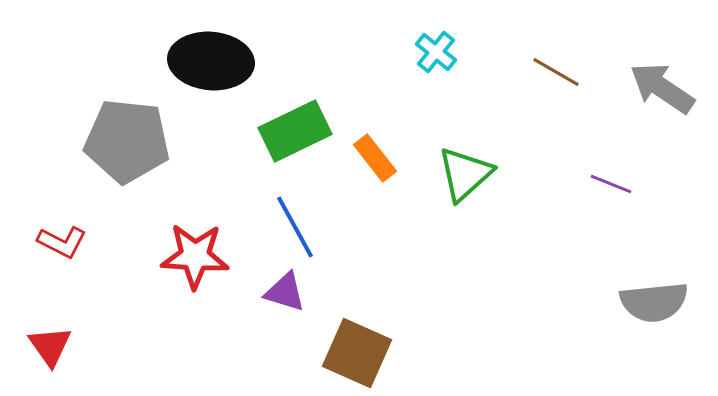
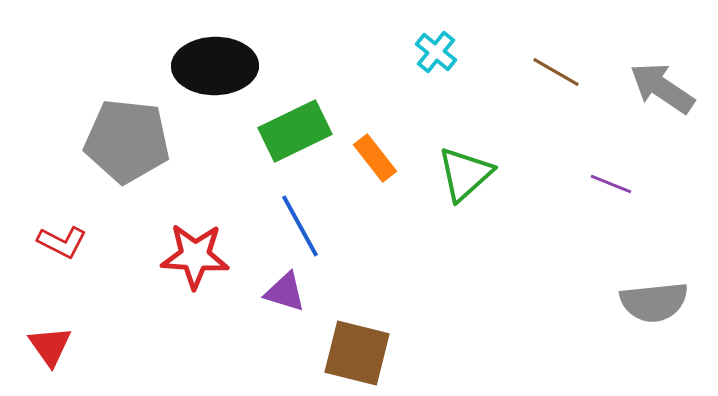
black ellipse: moved 4 px right, 5 px down; rotated 6 degrees counterclockwise
blue line: moved 5 px right, 1 px up
brown square: rotated 10 degrees counterclockwise
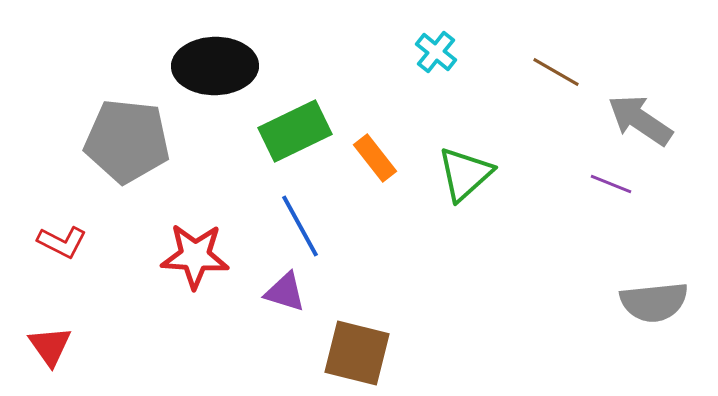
gray arrow: moved 22 px left, 32 px down
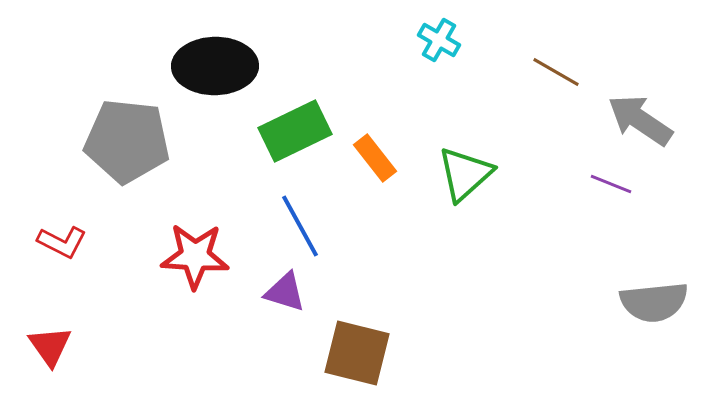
cyan cross: moved 3 px right, 12 px up; rotated 9 degrees counterclockwise
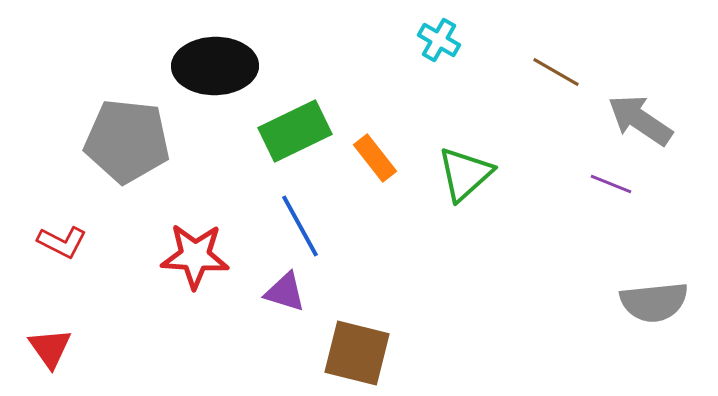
red triangle: moved 2 px down
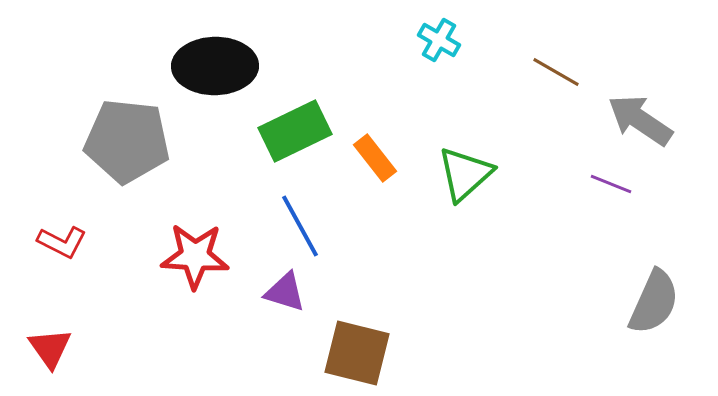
gray semicircle: rotated 60 degrees counterclockwise
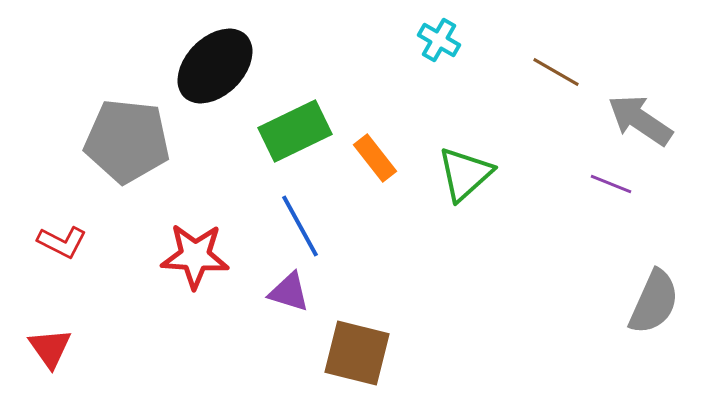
black ellipse: rotated 44 degrees counterclockwise
purple triangle: moved 4 px right
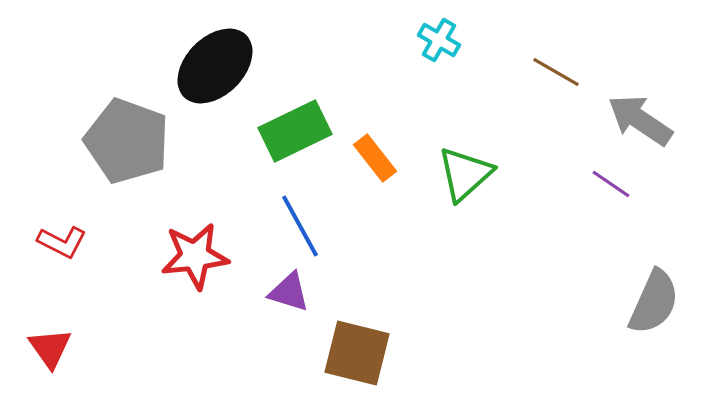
gray pentagon: rotated 14 degrees clockwise
purple line: rotated 12 degrees clockwise
red star: rotated 10 degrees counterclockwise
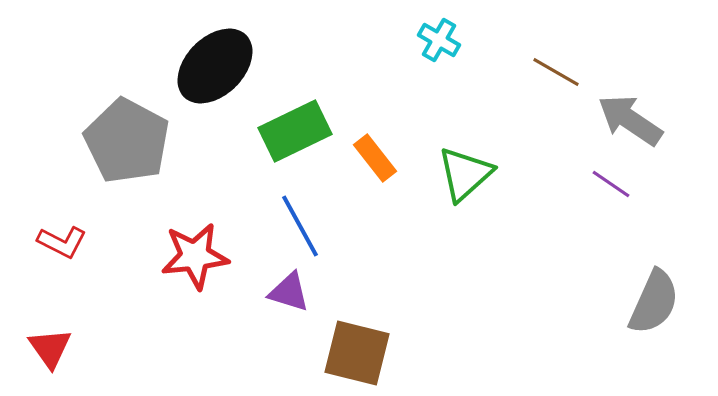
gray arrow: moved 10 px left
gray pentagon: rotated 8 degrees clockwise
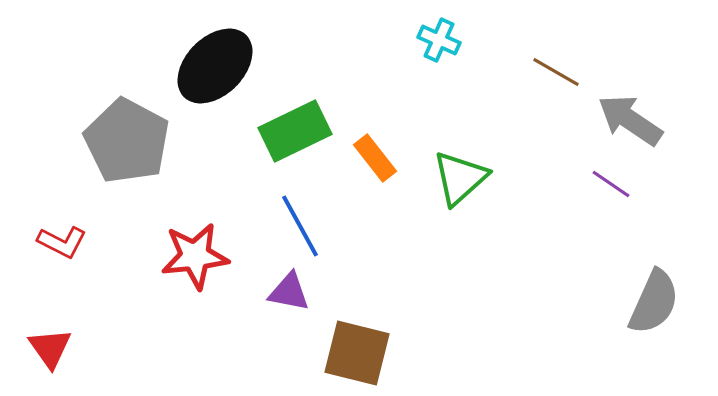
cyan cross: rotated 6 degrees counterclockwise
green triangle: moved 5 px left, 4 px down
purple triangle: rotated 6 degrees counterclockwise
